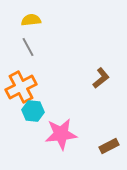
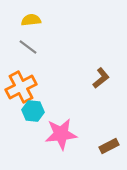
gray line: rotated 24 degrees counterclockwise
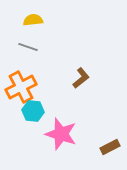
yellow semicircle: moved 2 px right
gray line: rotated 18 degrees counterclockwise
brown L-shape: moved 20 px left
pink star: rotated 24 degrees clockwise
brown rectangle: moved 1 px right, 1 px down
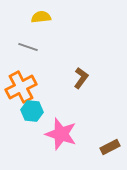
yellow semicircle: moved 8 px right, 3 px up
brown L-shape: rotated 15 degrees counterclockwise
cyan hexagon: moved 1 px left
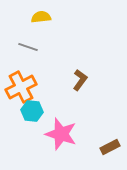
brown L-shape: moved 1 px left, 2 px down
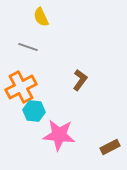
yellow semicircle: rotated 108 degrees counterclockwise
cyan hexagon: moved 2 px right
pink star: moved 2 px left, 1 px down; rotated 12 degrees counterclockwise
